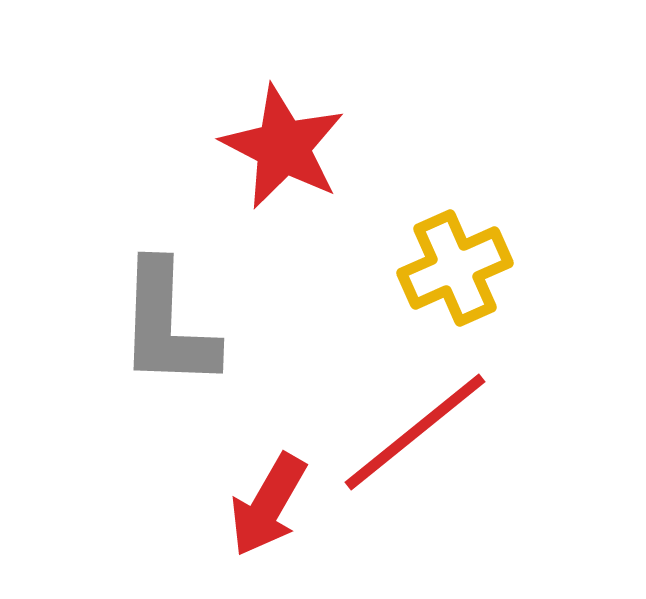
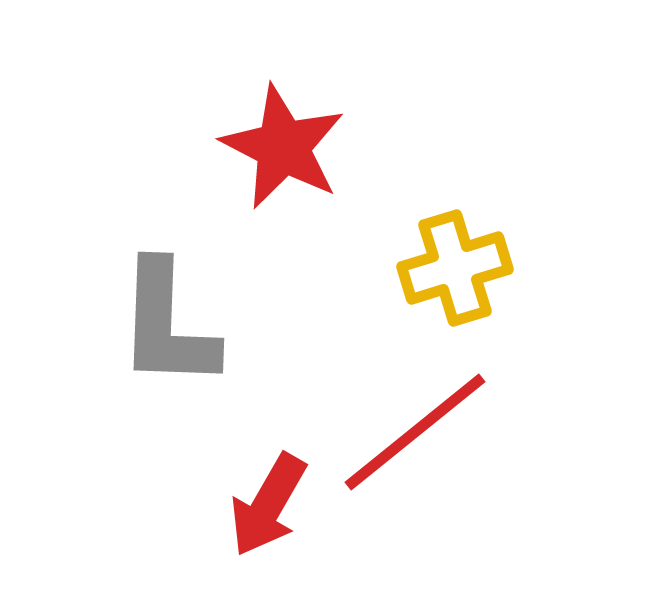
yellow cross: rotated 7 degrees clockwise
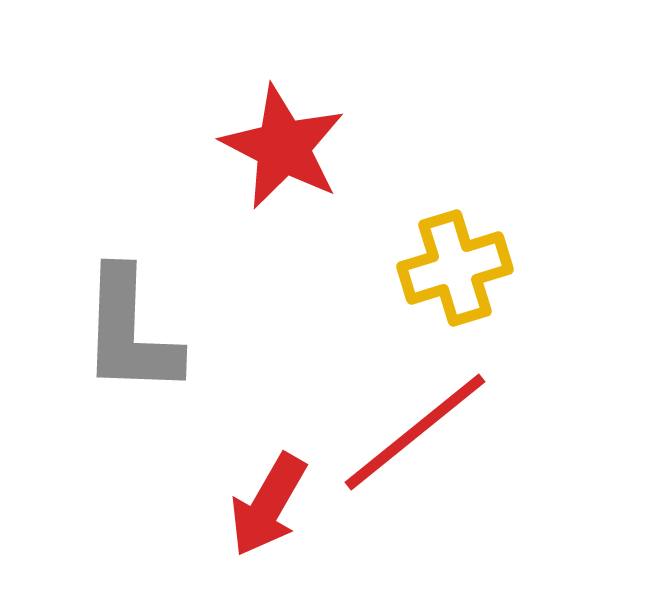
gray L-shape: moved 37 px left, 7 px down
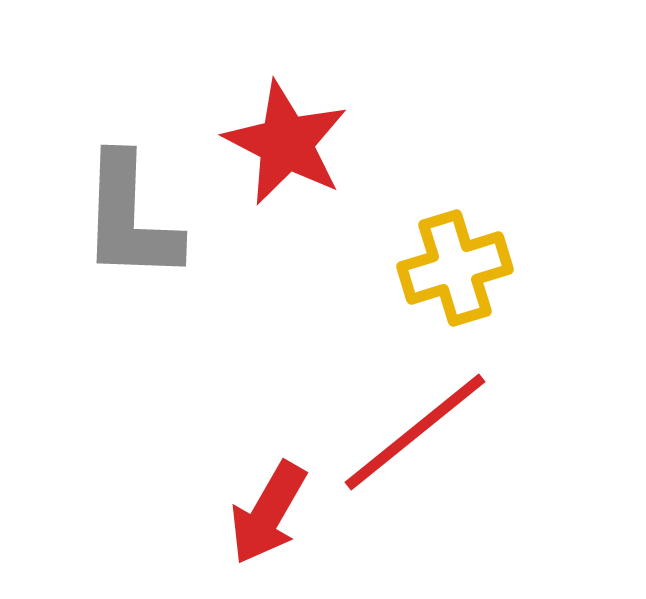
red star: moved 3 px right, 4 px up
gray L-shape: moved 114 px up
red arrow: moved 8 px down
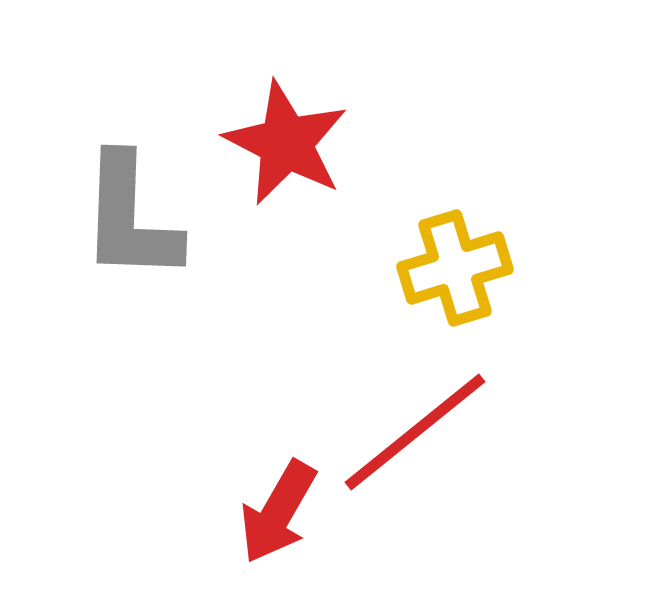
red arrow: moved 10 px right, 1 px up
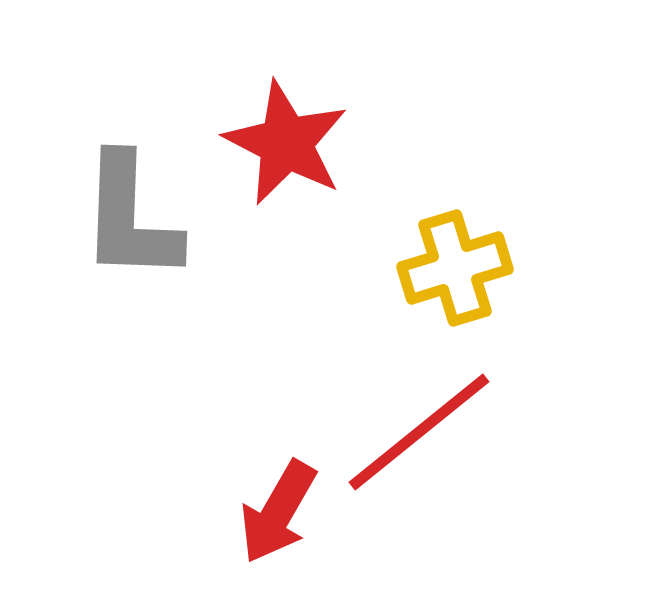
red line: moved 4 px right
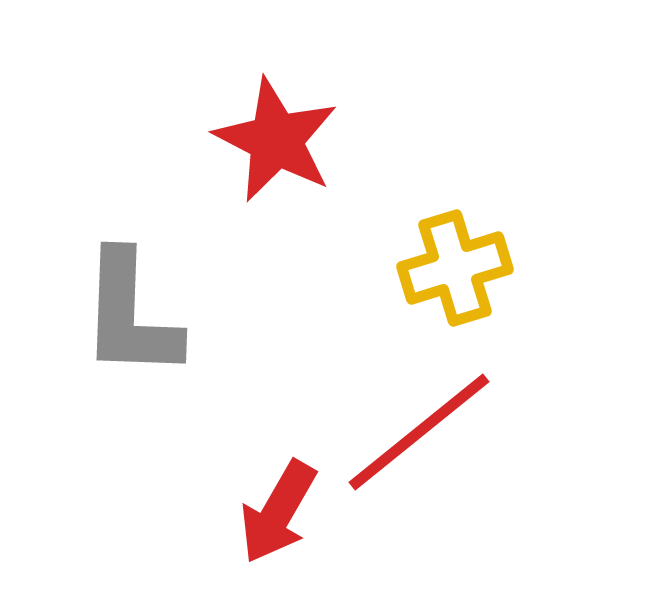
red star: moved 10 px left, 3 px up
gray L-shape: moved 97 px down
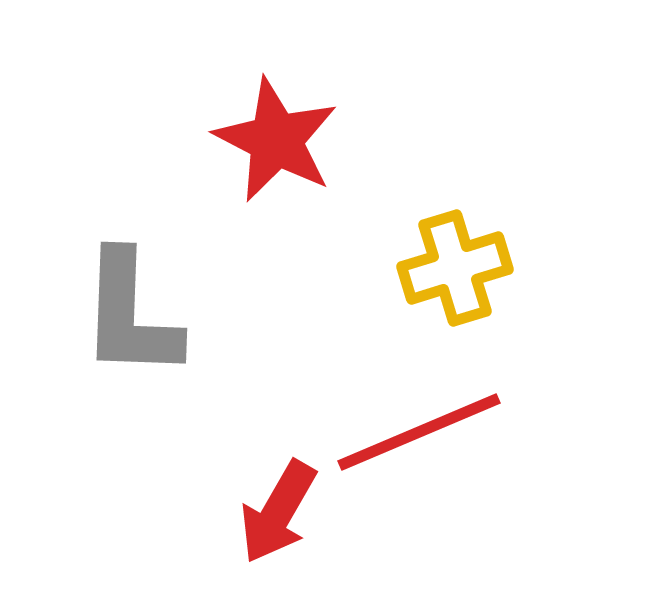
red line: rotated 16 degrees clockwise
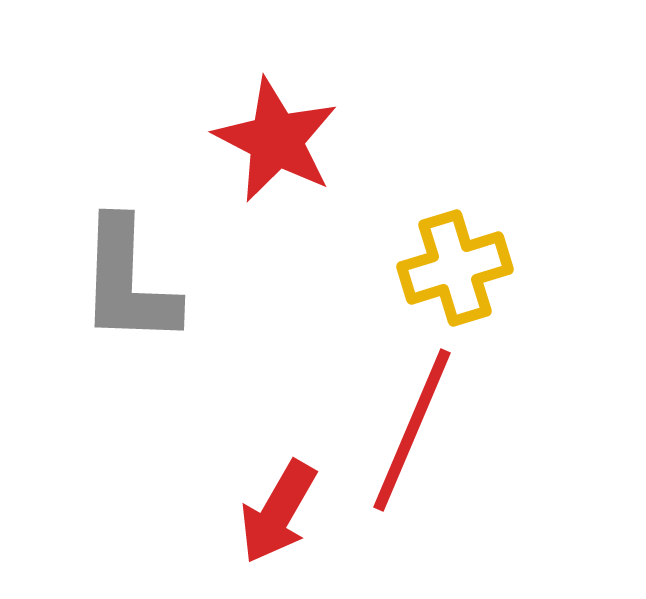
gray L-shape: moved 2 px left, 33 px up
red line: moved 7 px left, 2 px up; rotated 44 degrees counterclockwise
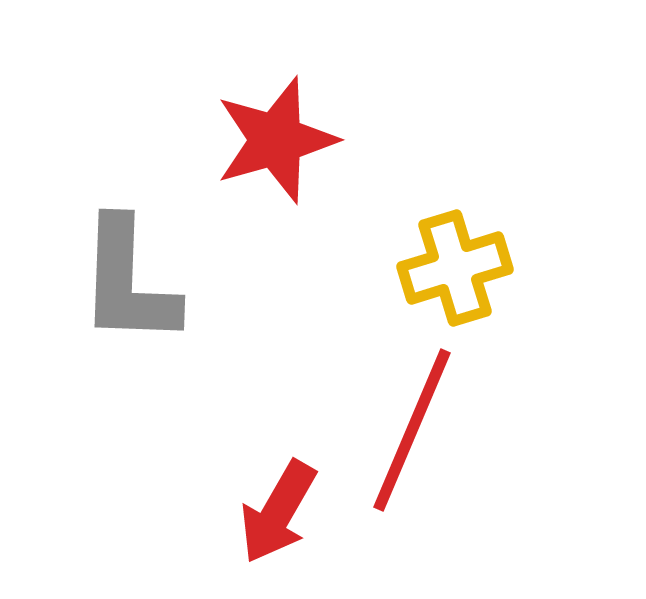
red star: rotated 29 degrees clockwise
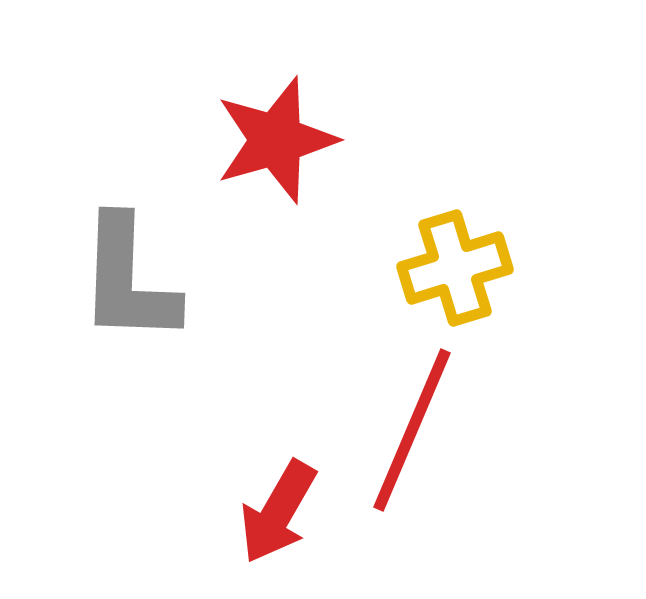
gray L-shape: moved 2 px up
